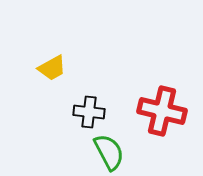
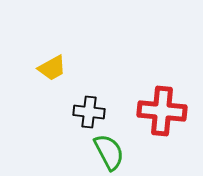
red cross: rotated 9 degrees counterclockwise
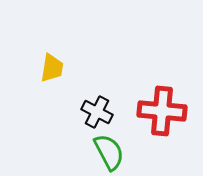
yellow trapezoid: rotated 52 degrees counterclockwise
black cross: moved 8 px right; rotated 20 degrees clockwise
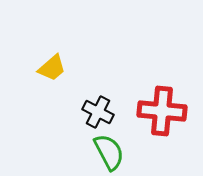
yellow trapezoid: rotated 40 degrees clockwise
black cross: moved 1 px right
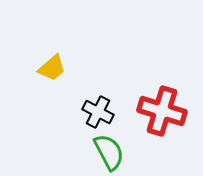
red cross: rotated 12 degrees clockwise
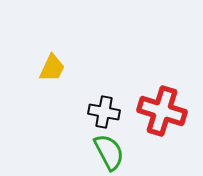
yellow trapezoid: rotated 24 degrees counterclockwise
black cross: moved 6 px right; rotated 16 degrees counterclockwise
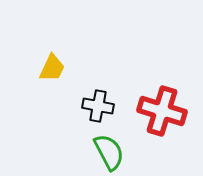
black cross: moved 6 px left, 6 px up
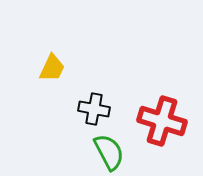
black cross: moved 4 px left, 3 px down
red cross: moved 10 px down
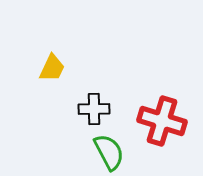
black cross: rotated 12 degrees counterclockwise
